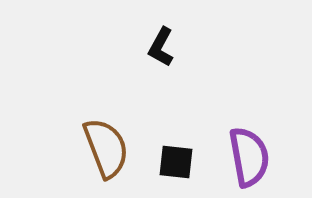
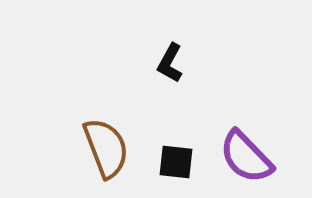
black L-shape: moved 9 px right, 16 px down
purple semicircle: moved 3 px left; rotated 146 degrees clockwise
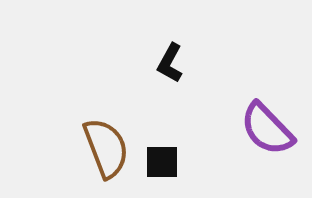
purple semicircle: moved 21 px right, 28 px up
black square: moved 14 px left; rotated 6 degrees counterclockwise
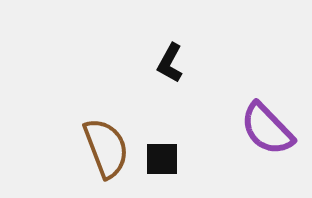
black square: moved 3 px up
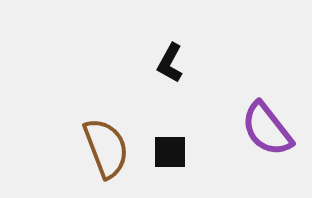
purple semicircle: rotated 6 degrees clockwise
black square: moved 8 px right, 7 px up
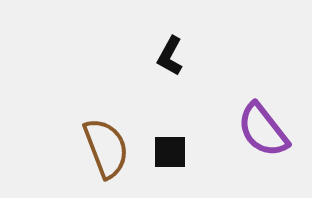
black L-shape: moved 7 px up
purple semicircle: moved 4 px left, 1 px down
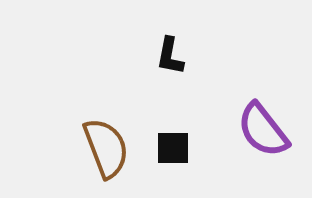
black L-shape: rotated 18 degrees counterclockwise
black square: moved 3 px right, 4 px up
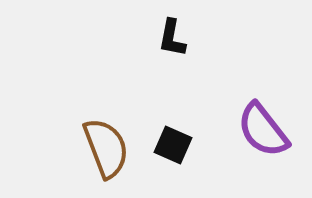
black L-shape: moved 2 px right, 18 px up
black square: moved 3 px up; rotated 24 degrees clockwise
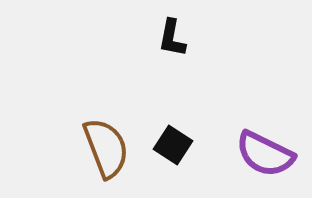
purple semicircle: moved 2 px right, 24 px down; rotated 26 degrees counterclockwise
black square: rotated 9 degrees clockwise
